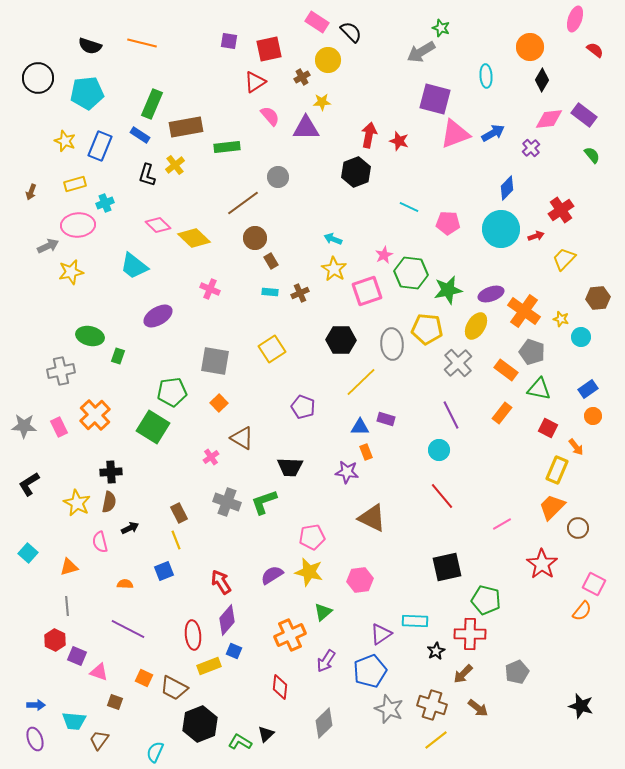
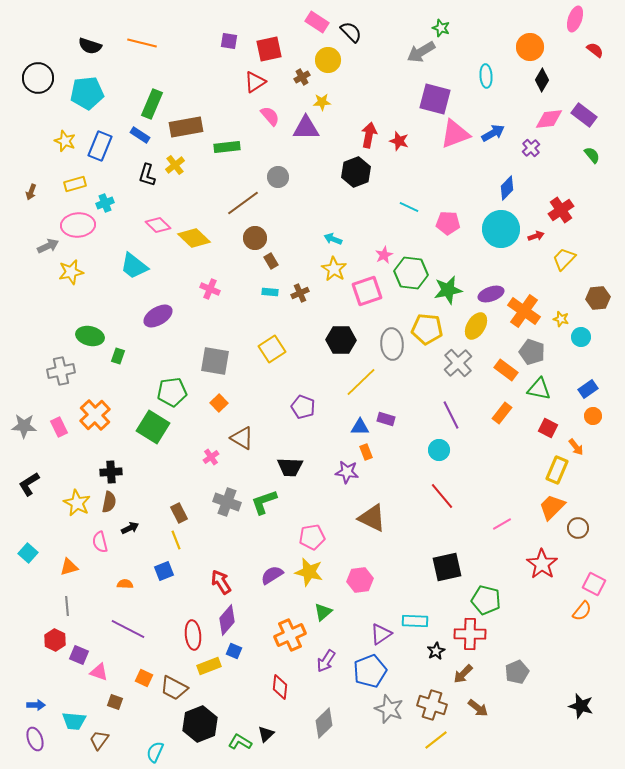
purple square at (77, 656): moved 2 px right, 1 px up
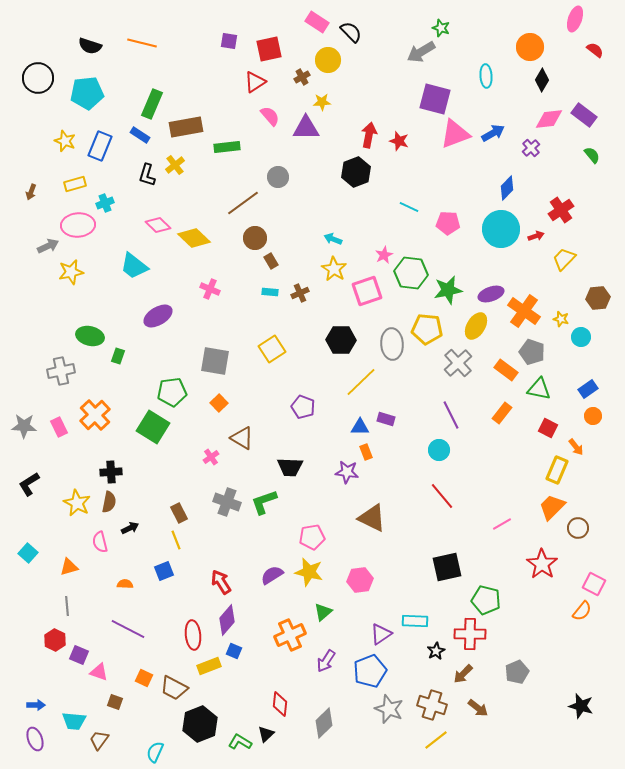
red diamond at (280, 687): moved 17 px down
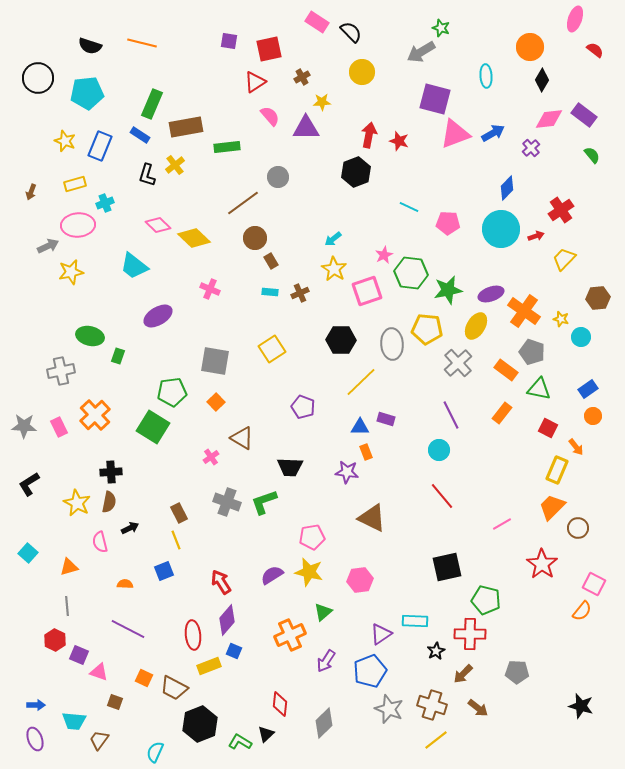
yellow circle at (328, 60): moved 34 px right, 12 px down
cyan arrow at (333, 239): rotated 60 degrees counterclockwise
orange square at (219, 403): moved 3 px left, 1 px up
gray pentagon at (517, 672): rotated 25 degrees clockwise
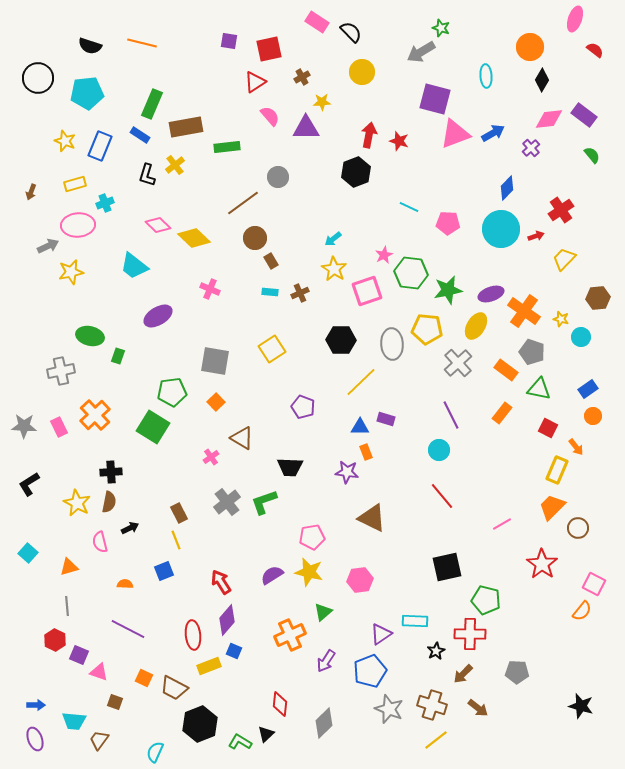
gray cross at (227, 502): rotated 32 degrees clockwise
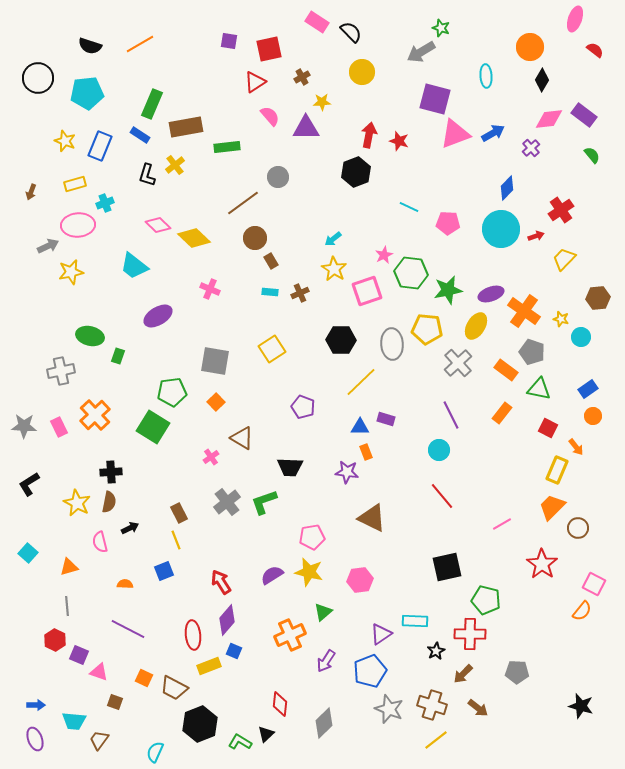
orange line at (142, 43): moved 2 px left, 1 px down; rotated 44 degrees counterclockwise
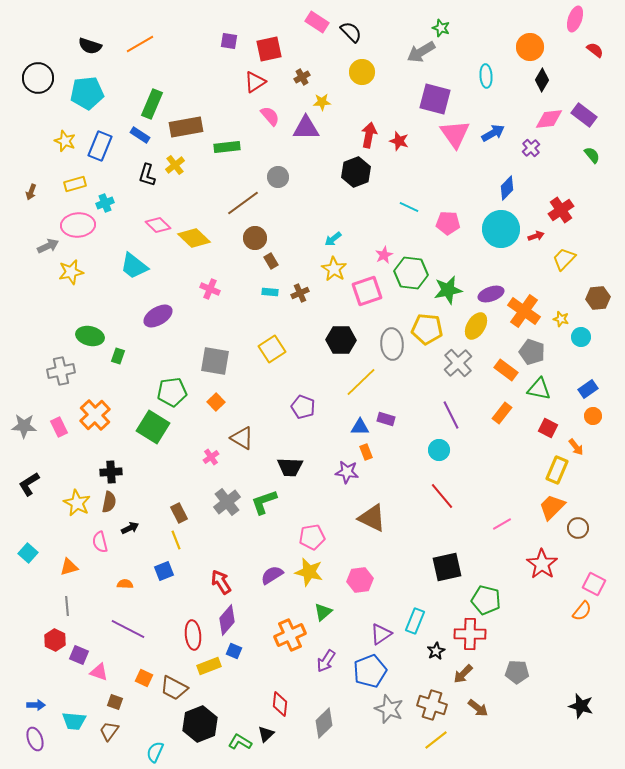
pink triangle at (455, 134): rotated 44 degrees counterclockwise
cyan rectangle at (415, 621): rotated 70 degrees counterclockwise
brown trapezoid at (99, 740): moved 10 px right, 9 px up
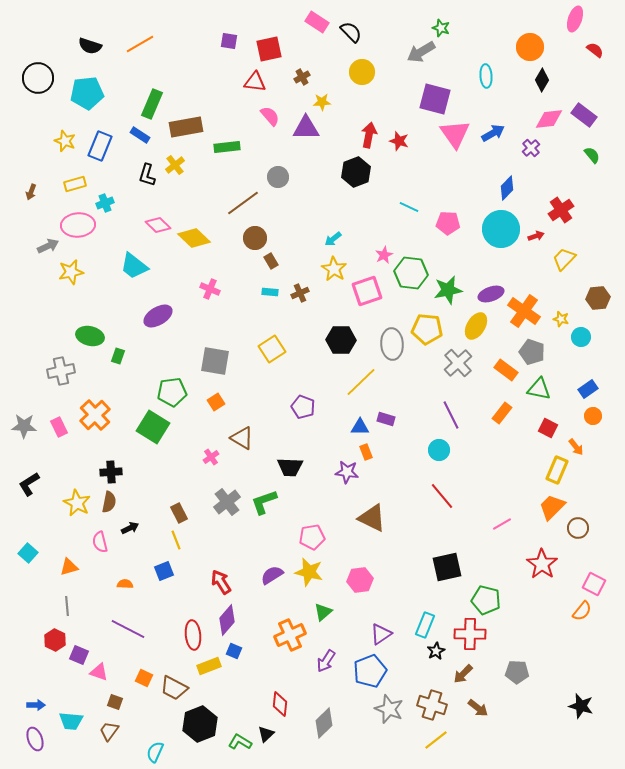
red triangle at (255, 82): rotated 40 degrees clockwise
orange square at (216, 402): rotated 12 degrees clockwise
cyan rectangle at (415, 621): moved 10 px right, 4 px down
cyan trapezoid at (74, 721): moved 3 px left
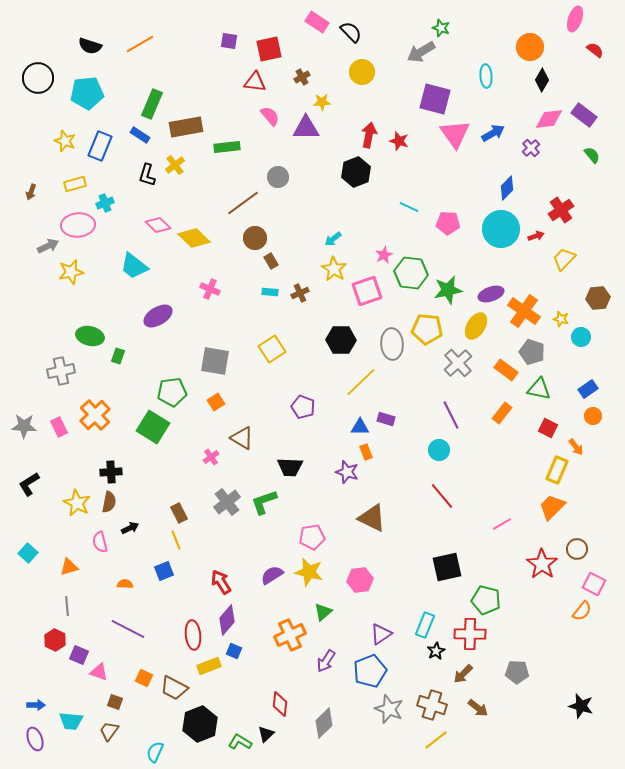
purple star at (347, 472): rotated 10 degrees clockwise
brown circle at (578, 528): moved 1 px left, 21 px down
